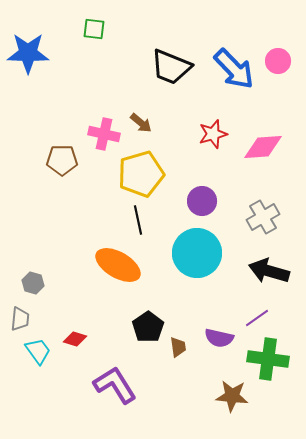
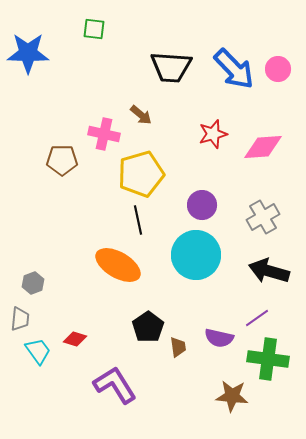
pink circle: moved 8 px down
black trapezoid: rotated 18 degrees counterclockwise
brown arrow: moved 8 px up
purple circle: moved 4 px down
cyan circle: moved 1 px left, 2 px down
gray hexagon: rotated 25 degrees clockwise
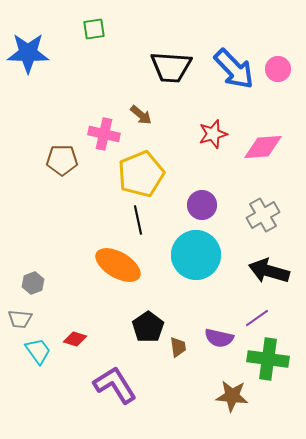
green square: rotated 15 degrees counterclockwise
yellow pentagon: rotated 6 degrees counterclockwise
gray cross: moved 2 px up
gray trapezoid: rotated 90 degrees clockwise
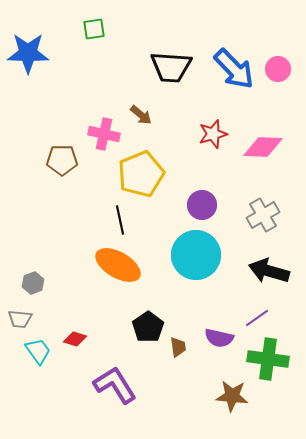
pink diamond: rotated 6 degrees clockwise
black line: moved 18 px left
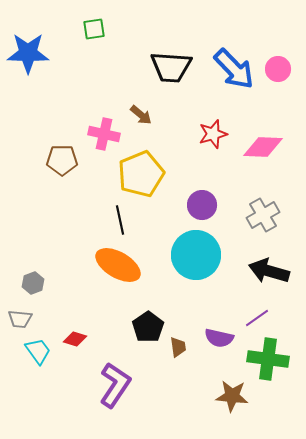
purple L-shape: rotated 66 degrees clockwise
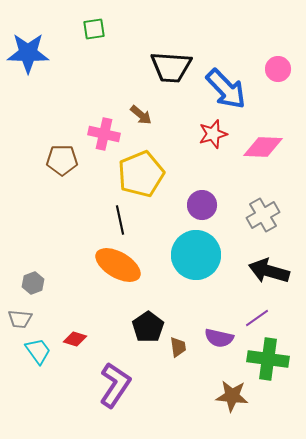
blue arrow: moved 8 px left, 20 px down
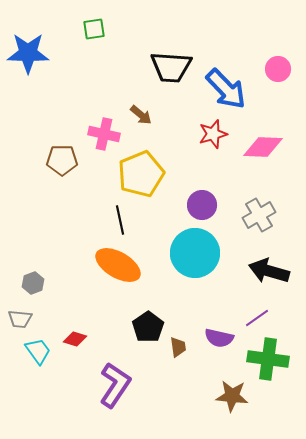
gray cross: moved 4 px left
cyan circle: moved 1 px left, 2 px up
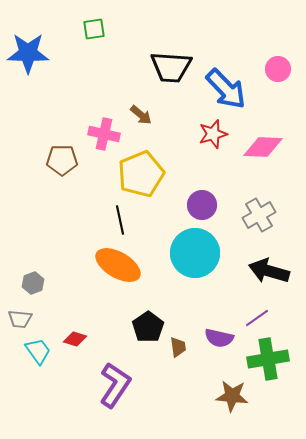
green cross: rotated 18 degrees counterclockwise
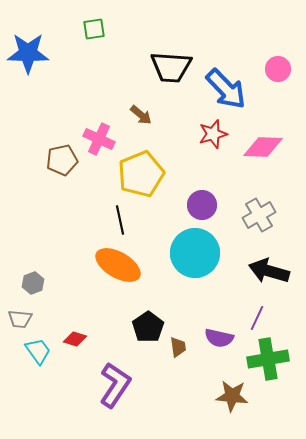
pink cross: moved 5 px left, 5 px down; rotated 12 degrees clockwise
brown pentagon: rotated 12 degrees counterclockwise
purple line: rotated 30 degrees counterclockwise
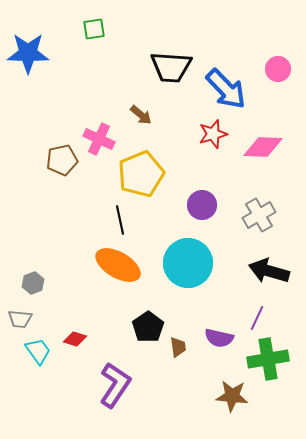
cyan circle: moved 7 px left, 10 px down
